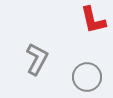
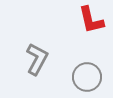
red L-shape: moved 2 px left
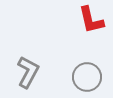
gray L-shape: moved 9 px left, 13 px down
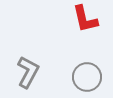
red L-shape: moved 6 px left, 1 px up
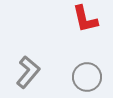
gray L-shape: rotated 12 degrees clockwise
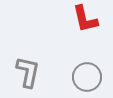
gray L-shape: rotated 28 degrees counterclockwise
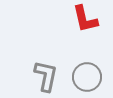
gray L-shape: moved 18 px right, 4 px down
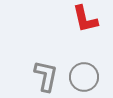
gray circle: moved 3 px left
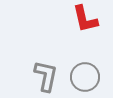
gray circle: moved 1 px right
